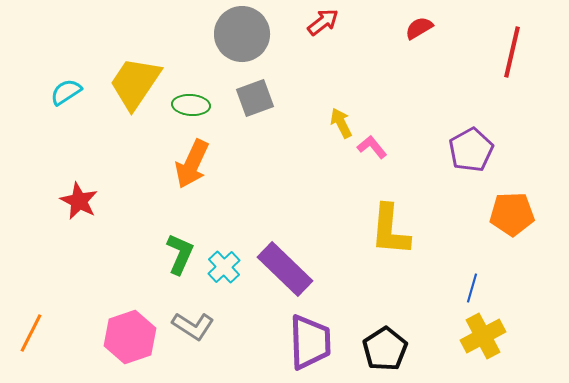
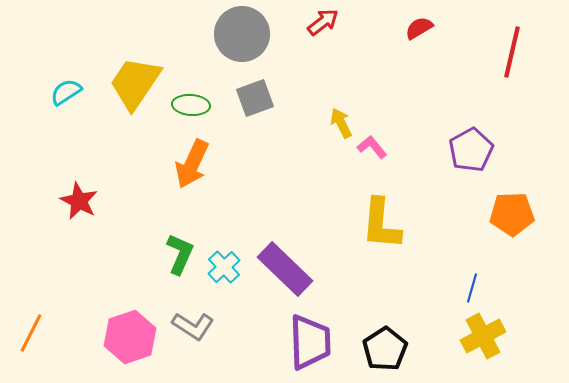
yellow L-shape: moved 9 px left, 6 px up
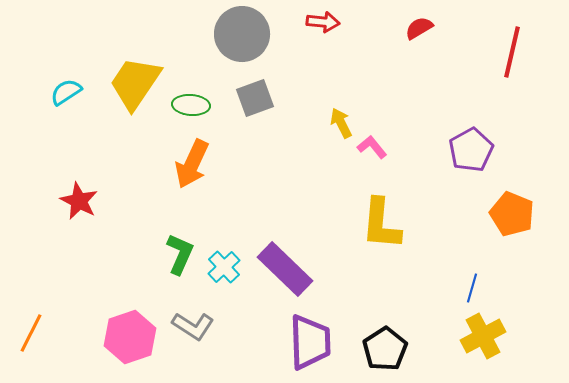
red arrow: rotated 44 degrees clockwise
orange pentagon: rotated 24 degrees clockwise
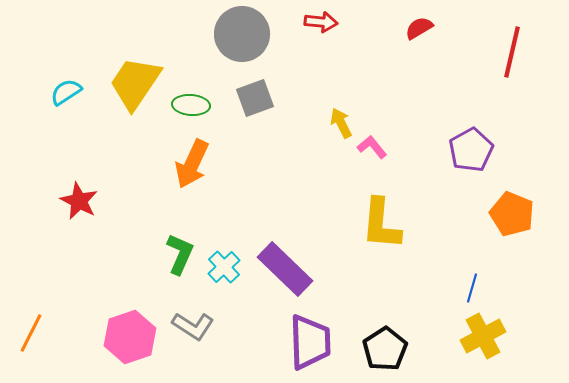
red arrow: moved 2 px left
